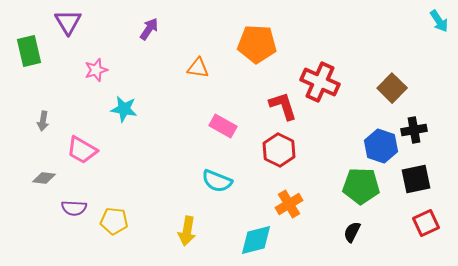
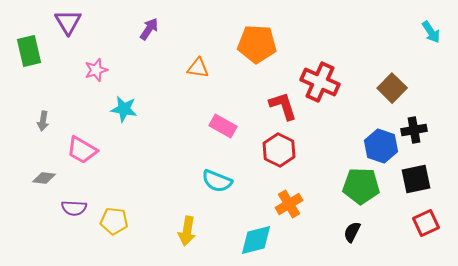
cyan arrow: moved 8 px left, 11 px down
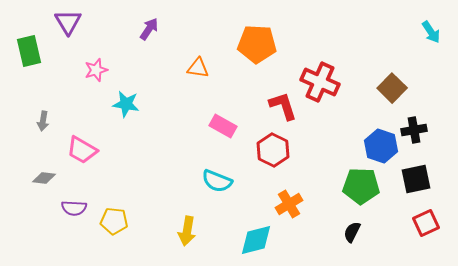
cyan star: moved 2 px right, 5 px up
red hexagon: moved 6 px left
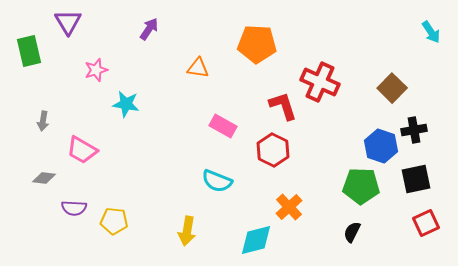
orange cross: moved 3 px down; rotated 12 degrees counterclockwise
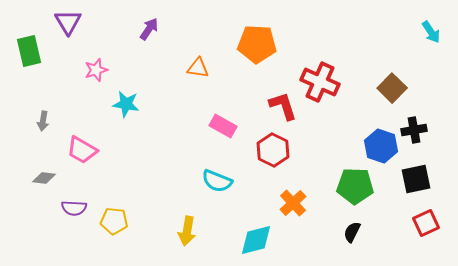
green pentagon: moved 6 px left
orange cross: moved 4 px right, 4 px up
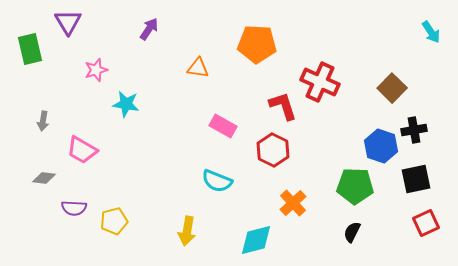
green rectangle: moved 1 px right, 2 px up
yellow pentagon: rotated 20 degrees counterclockwise
